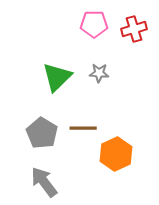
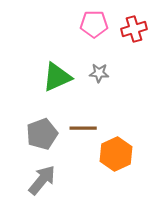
green triangle: rotated 20 degrees clockwise
gray pentagon: moved 1 px down; rotated 20 degrees clockwise
gray arrow: moved 2 px left, 2 px up; rotated 76 degrees clockwise
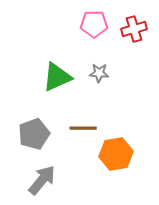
gray pentagon: moved 8 px left
orange hexagon: rotated 16 degrees clockwise
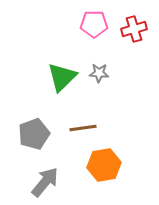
green triangle: moved 5 px right; rotated 20 degrees counterclockwise
brown line: rotated 8 degrees counterclockwise
orange hexagon: moved 12 px left, 11 px down
gray arrow: moved 3 px right, 2 px down
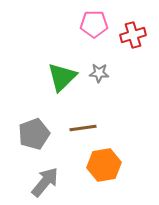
red cross: moved 1 px left, 6 px down
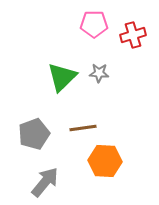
orange hexagon: moved 1 px right, 4 px up; rotated 12 degrees clockwise
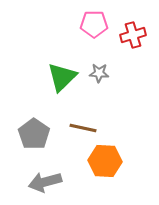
brown line: rotated 20 degrees clockwise
gray pentagon: rotated 16 degrees counterclockwise
gray arrow: rotated 144 degrees counterclockwise
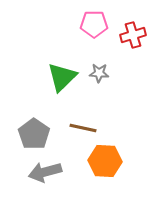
gray arrow: moved 10 px up
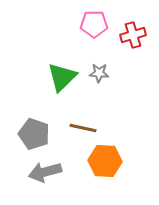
gray pentagon: rotated 16 degrees counterclockwise
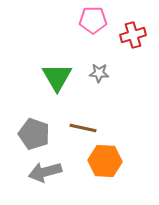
pink pentagon: moved 1 px left, 4 px up
green triangle: moved 5 px left; rotated 16 degrees counterclockwise
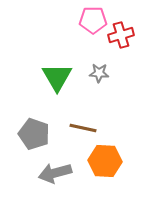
red cross: moved 12 px left
gray arrow: moved 10 px right, 1 px down
